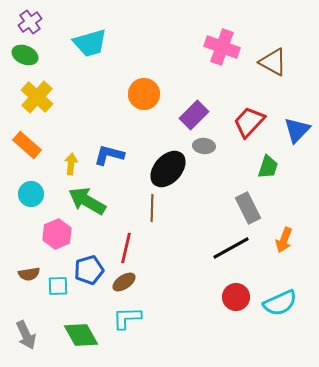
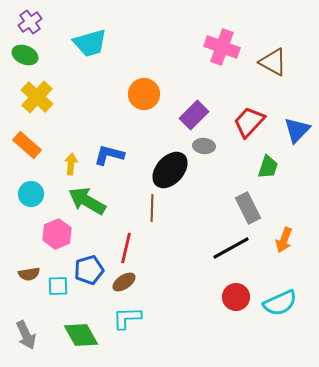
black ellipse: moved 2 px right, 1 px down
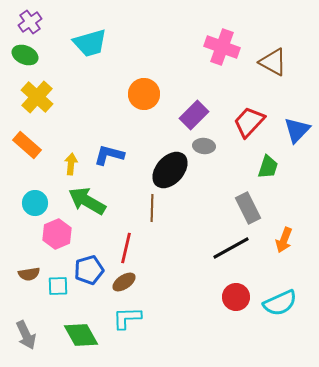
cyan circle: moved 4 px right, 9 px down
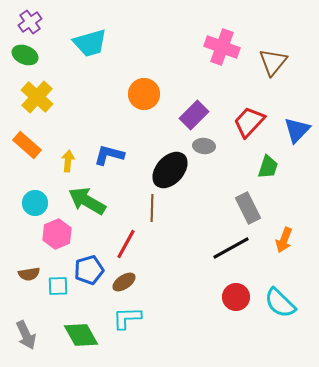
brown triangle: rotated 40 degrees clockwise
yellow arrow: moved 3 px left, 3 px up
red line: moved 4 px up; rotated 16 degrees clockwise
cyan semicircle: rotated 68 degrees clockwise
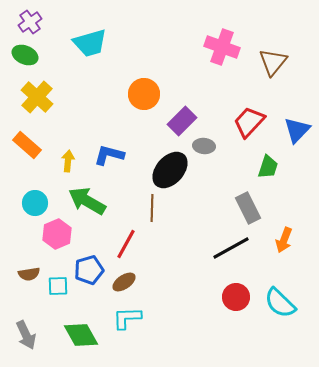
purple rectangle: moved 12 px left, 6 px down
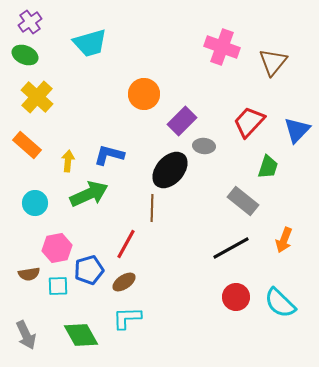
green arrow: moved 2 px right, 7 px up; rotated 126 degrees clockwise
gray rectangle: moved 5 px left, 7 px up; rotated 24 degrees counterclockwise
pink hexagon: moved 14 px down; rotated 12 degrees clockwise
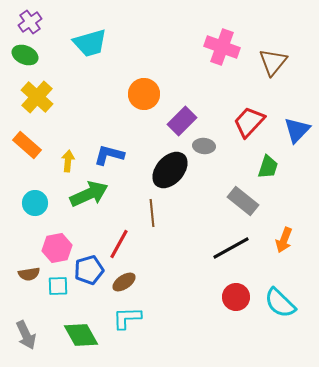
brown line: moved 5 px down; rotated 8 degrees counterclockwise
red line: moved 7 px left
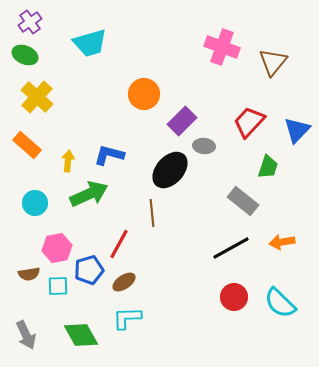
orange arrow: moved 2 px left, 2 px down; rotated 60 degrees clockwise
red circle: moved 2 px left
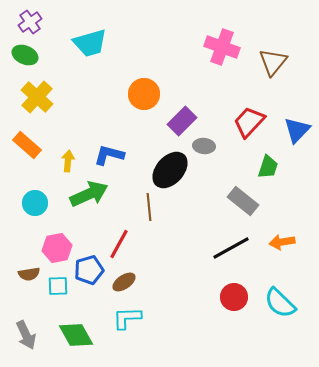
brown line: moved 3 px left, 6 px up
green diamond: moved 5 px left
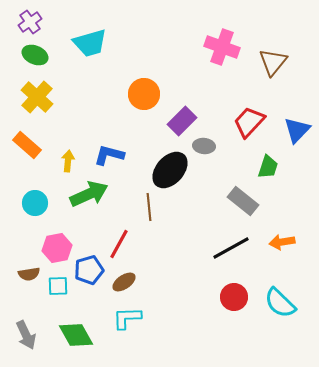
green ellipse: moved 10 px right
